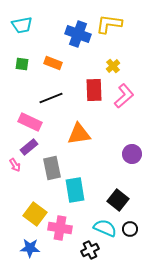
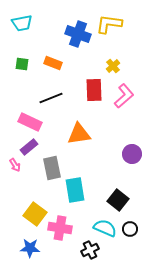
cyan trapezoid: moved 2 px up
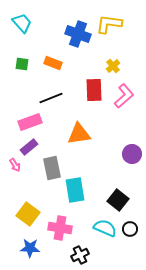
cyan trapezoid: rotated 120 degrees counterclockwise
pink rectangle: rotated 45 degrees counterclockwise
yellow square: moved 7 px left
black cross: moved 10 px left, 5 px down
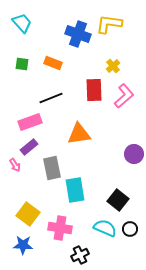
purple circle: moved 2 px right
blue star: moved 7 px left, 3 px up
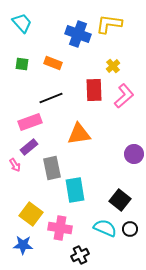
black square: moved 2 px right
yellow square: moved 3 px right
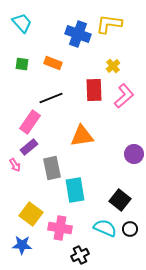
pink rectangle: rotated 35 degrees counterclockwise
orange triangle: moved 3 px right, 2 px down
blue star: moved 1 px left
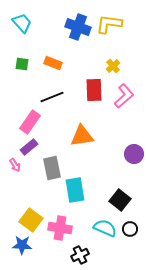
blue cross: moved 7 px up
black line: moved 1 px right, 1 px up
yellow square: moved 6 px down
